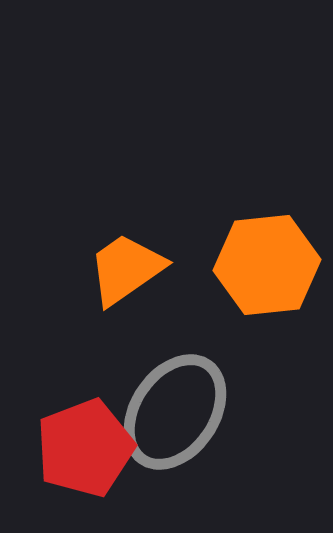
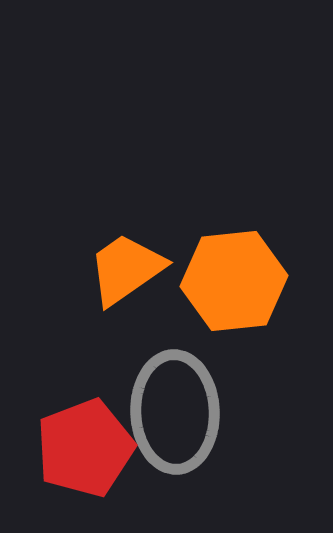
orange hexagon: moved 33 px left, 16 px down
gray ellipse: rotated 36 degrees counterclockwise
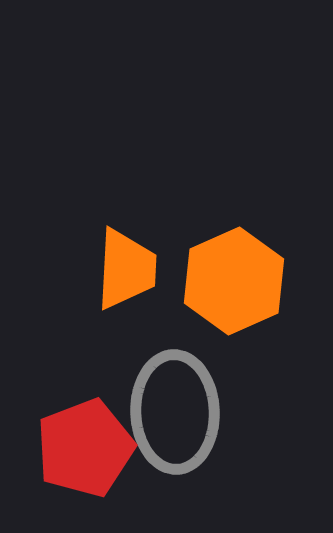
orange trapezoid: rotated 128 degrees clockwise
orange hexagon: rotated 18 degrees counterclockwise
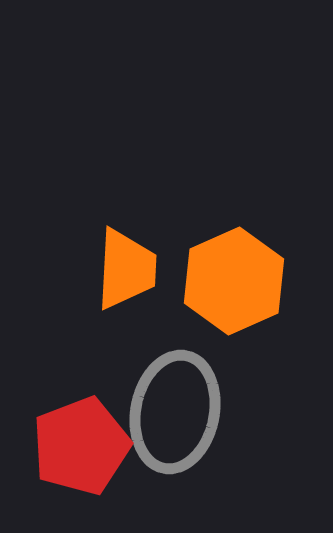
gray ellipse: rotated 13 degrees clockwise
red pentagon: moved 4 px left, 2 px up
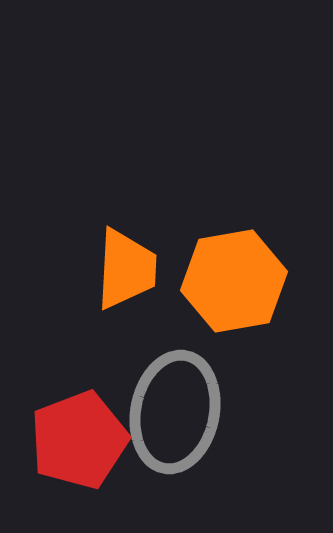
orange hexagon: rotated 14 degrees clockwise
red pentagon: moved 2 px left, 6 px up
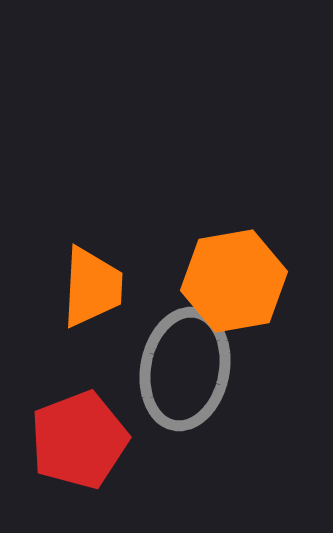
orange trapezoid: moved 34 px left, 18 px down
gray ellipse: moved 10 px right, 43 px up
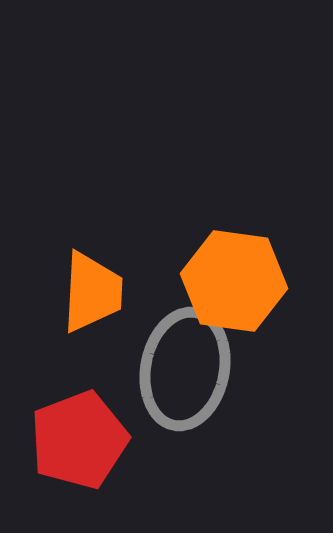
orange hexagon: rotated 18 degrees clockwise
orange trapezoid: moved 5 px down
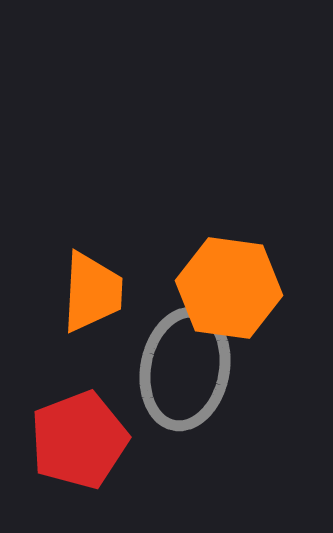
orange hexagon: moved 5 px left, 7 px down
